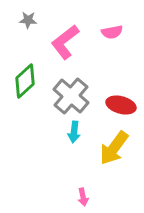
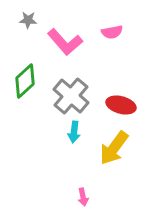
pink L-shape: rotated 93 degrees counterclockwise
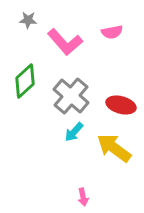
cyan arrow: rotated 35 degrees clockwise
yellow arrow: rotated 90 degrees clockwise
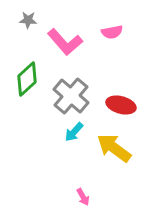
green diamond: moved 2 px right, 2 px up
pink arrow: rotated 18 degrees counterclockwise
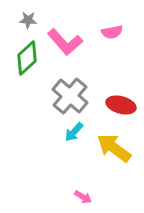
green diamond: moved 21 px up
gray cross: moved 1 px left
pink arrow: rotated 30 degrees counterclockwise
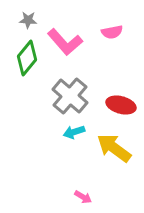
green diamond: rotated 8 degrees counterclockwise
cyan arrow: rotated 30 degrees clockwise
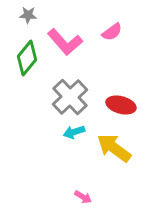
gray star: moved 5 px up
pink semicircle: rotated 25 degrees counterclockwise
gray cross: moved 1 px down; rotated 6 degrees clockwise
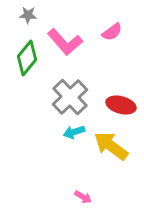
yellow arrow: moved 3 px left, 2 px up
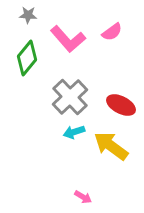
pink L-shape: moved 3 px right, 3 px up
red ellipse: rotated 12 degrees clockwise
